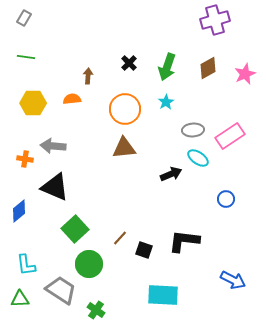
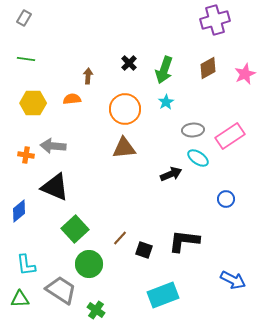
green line: moved 2 px down
green arrow: moved 3 px left, 3 px down
orange cross: moved 1 px right, 4 px up
cyan rectangle: rotated 24 degrees counterclockwise
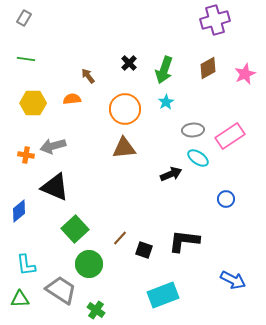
brown arrow: rotated 42 degrees counterclockwise
gray arrow: rotated 20 degrees counterclockwise
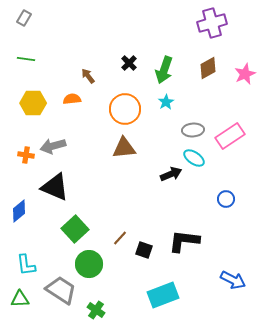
purple cross: moved 3 px left, 3 px down
cyan ellipse: moved 4 px left
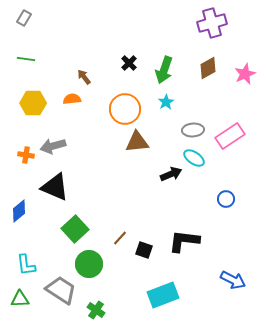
brown arrow: moved 4 px left, 1 px down
brown triangle: moved 13 px right, 6 px up
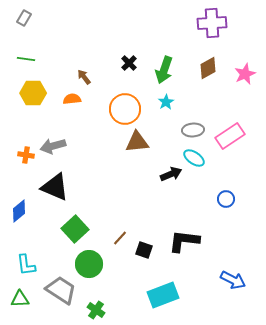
purple cross: rotated 12 degrees clockwise
yellow hexagon: moved 10 px up
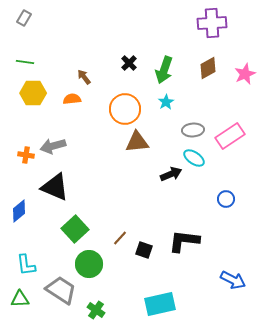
green line: moved 1 px left, 3 px down
cyan rectangle: moved 3 px left, 9 px down; rotated 8 degrees clockwise
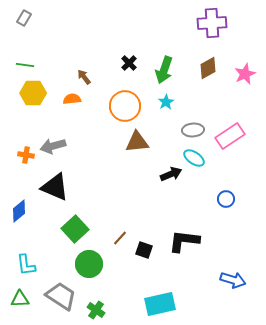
green line: moved 3 px down
orange circle: moved 3 px up
blue arrow: rotated 10 degrees counterclockwise
gray trapezoid: moved 6 px down
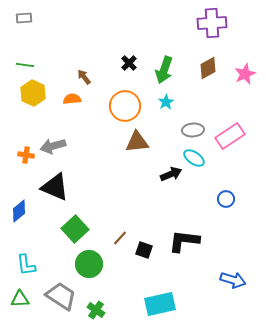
gray rectangle: rotated 56 degrees clockwise
yellow hexagon: rotated 25 degrees clockwise
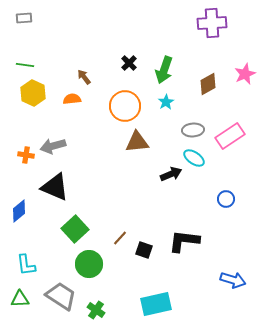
brown diamond: moved 16 px down
cyan rectangle: moved 4 px left
